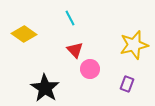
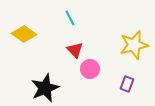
black star: rotated 16 degrees clockwise
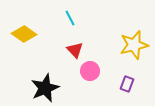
pink circle: moved 2 px down
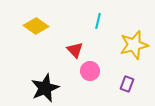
cyan line: moved 28 px right, 3 px down; rotated 42 degrees clockwise
yellow diamond: moved 12 px right, 8 px up
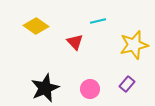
cyan line: rotated 63 degrees clockwise
red triangle: moved 8 px up
pink circle: moved 18 px down
purple rectangle: rotated 21 degrees clockwise
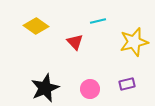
yellow star: moved 3 px up
purple rectangle: rotated 35 degrees clockwise
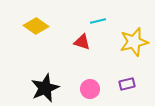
red triangle: moved 7 px right; rotated 30 degrees counterclockwise
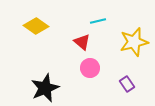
red triangle: rotated 24 degrees clockwise
purple rectangle: rotated 70 degrees clockwise
pink circle: moved 21 px up
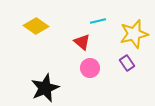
yellow star: moved 8 px up
purple rectangle: moved 21 px up
